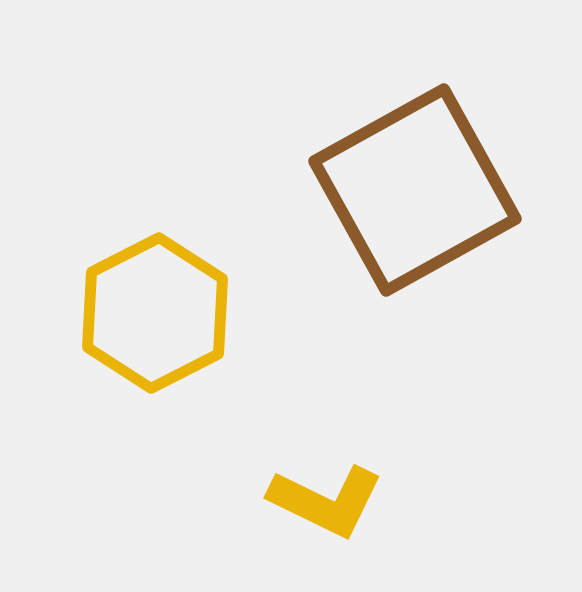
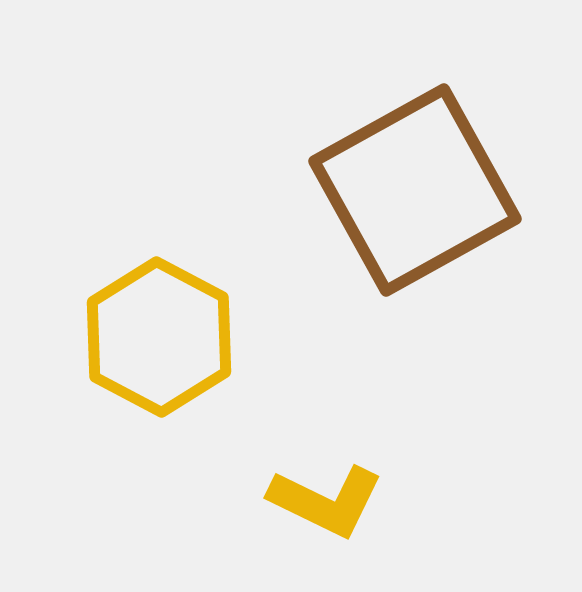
yellow hexagon: moved 4 px right, 24 px down; rotated 5 degrees counterclockwise
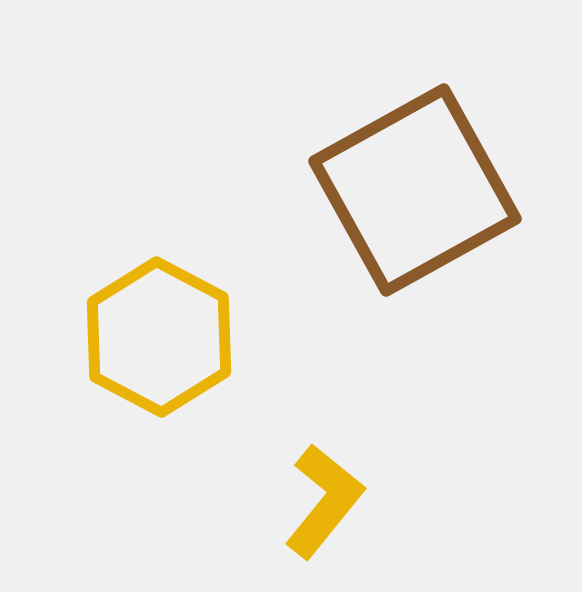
yellow L-shape: moved 2 px left; rotated 77 degrees counterclockwise
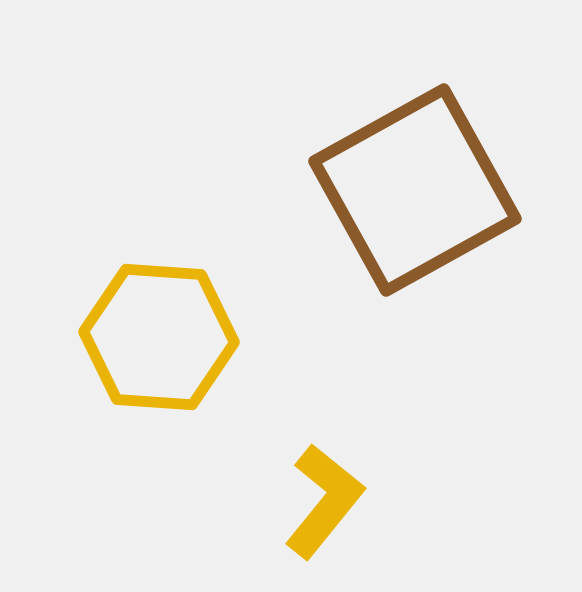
yellow hexagon: rotated 24 degrees counterclockwise
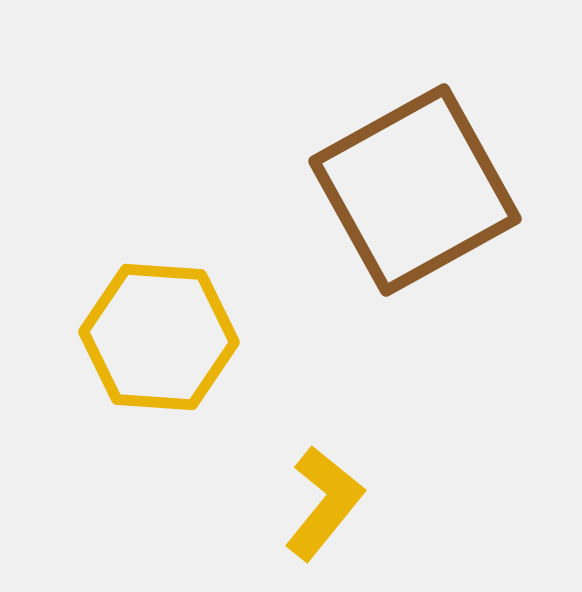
yellow L-shape: moved 2 px down
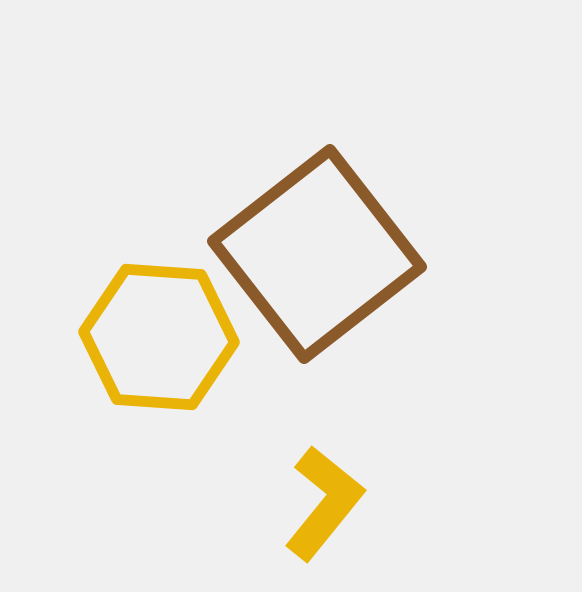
brown square: moved 98 px left, 64 px down; rotated 9 degrees counterclockwise
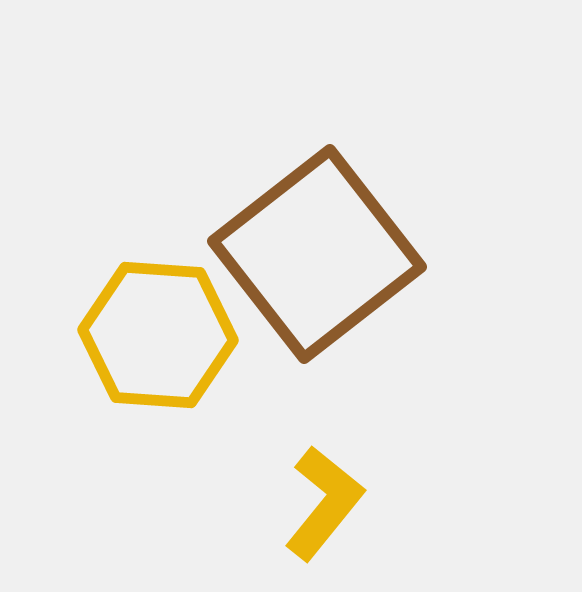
yellow hexagon: moved 1 px left, 2 px up
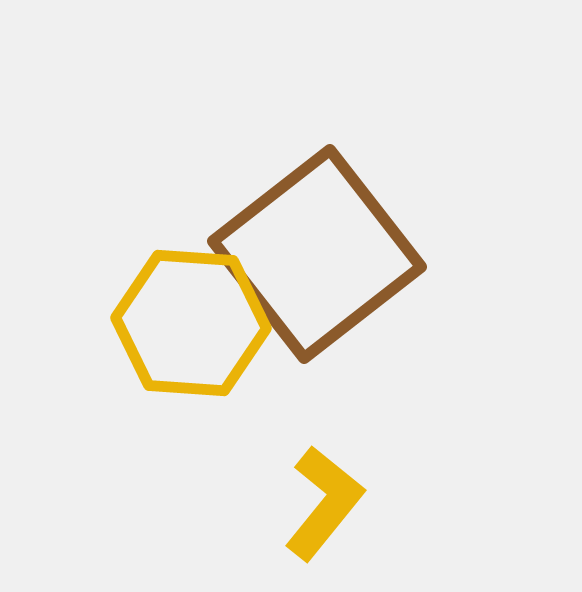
yellow hexagon: moved 33 px right, 12 px up
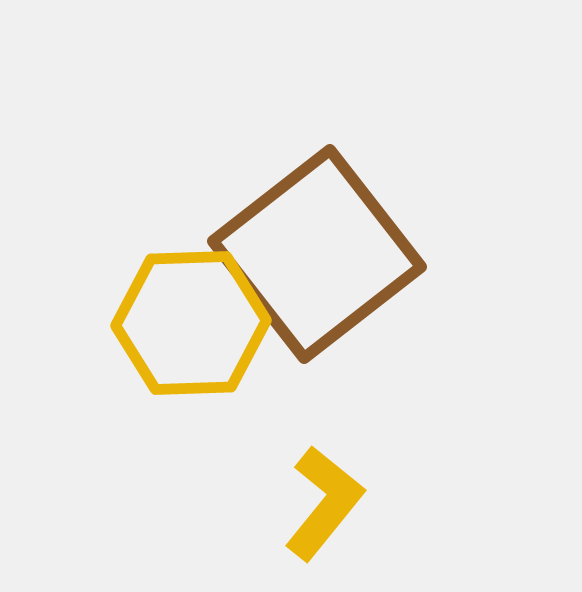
yellow hexagon: rotated 6 degrees counterclockwise
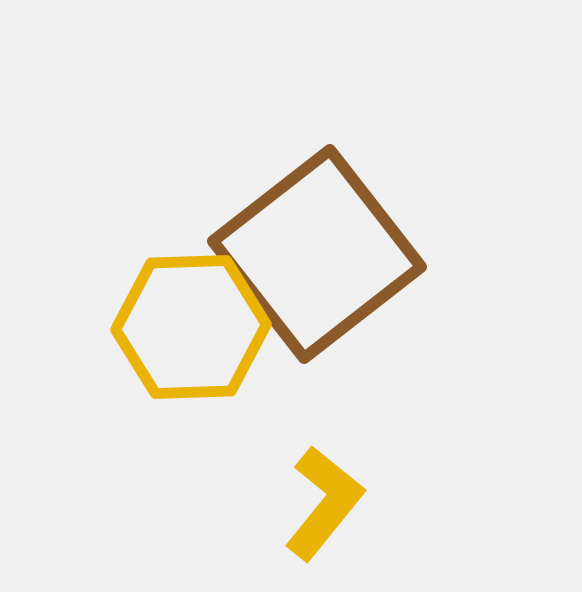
yellow hexagon: moved 4 px down
